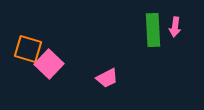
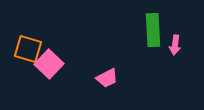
pink arrow: moved 18 px down
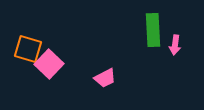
pink trapezoid: moved 2 px left
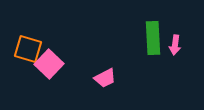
green rectangle: moved 8 px down
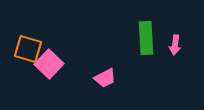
green rectangle: moved 7 px left
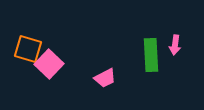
green rectangle: moved 5 px right, 17 px down
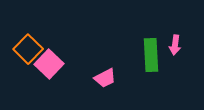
orange square: rotated 28 degrees clockwise
